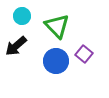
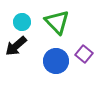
cyan circle: moved 6 px down
green triangle: moved 4 px up
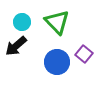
blue circle: moved 1 px right, 1 px down
